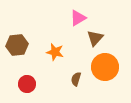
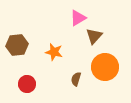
brown triangle: moved 1 px left, 2 px up
orange star: moved 1 px left
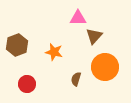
pink triangle: rotated 30 degrees clockwise
brown hexagon: rotated 15 degrees counterclockwise
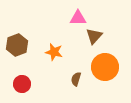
red circle: moved 5 px left
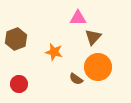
brown triangle: moved 1 px left, 1 px down
brown hexagon: moved 1 px left, 6 px up
orange circle: moved 7 px left
brown semicircle: rotated 72 degrees counterclockwise
red circle: moved 3 px left
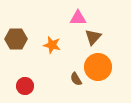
brown hexagon: rotated 20 degrees clockwise
orange star: moved 2 px left, 7 px up
brown semicircle: rotated 24 degrees clockwise
red circle: moved 6 px right, 2 px down
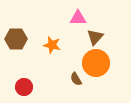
brown triangle: moved 2 px right
orange circle: moved 2 px left, 4 px up
red circle: moved 1 px left, 1 px down
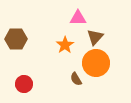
orange star: moved 13 px right; rotated 24 degrees clockwise
red circle: moved 3 px up
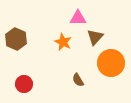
brown hexagon: rotated 25 degrees clockwise
orange star: moved 2 px left, 3 px up; rotated 12 degrees counterclockwise
orange circle: moved 15 px right
brown semicircle: moved 2 px right, 1 px down
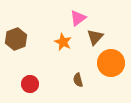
pink triangle: rotated 36 degrees counterclockwise
brown hexagon: rotated 15 degrees clockwise
brown semicircle: rotated 16 degrees clockwise
red circle: moved 6 px right
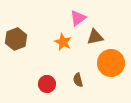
brown triangle: rotated 36 degrees clockwise
red circle: moved 17 px right
